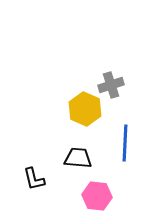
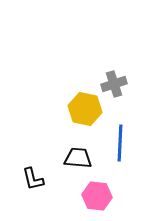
gray cross: moved 3 px right, 1 px up
yellow hexagon: rotated 12 degrees counterclockwise
blue line: moved 5 px left
black L-shape: moved 1 px left
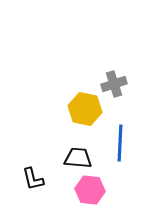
pink hexagon: moved 7 px left, 6 px up
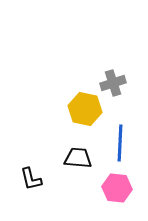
gray cross: moved 1 px left, 1 px up
black L-shape: moved 2 px left
pink hexagon: moved 27 px right, 2 px up
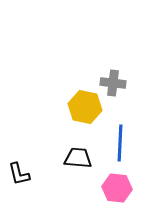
gray cross: rotated 25 degrees clockwise
yellow hexagon: moved 2 px up
black L-shape: moved 12 px left, 5 px up
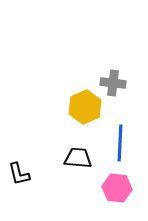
yellow hexagon: rotated 24 degrees clockwise
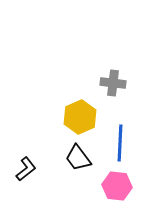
yellow hexagon: moved 5 px left, 10 px down
black trapezoid: rotated 132 degrees counterclockwise
black L-shape: moved 7 px right, 5 px up; rotated 115 degrees counterclockwise
pink hexagon: moved 2 px up
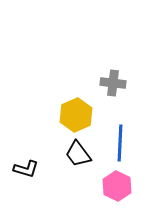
yellow hexagon: moved 4 px left, 2 px up
black trapezoid: moved 4 px up
black L-shape: rotated 55 degrees clockwise
pink hexagon: rotated 20 degrees clockwise
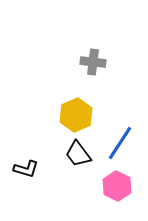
gray cross: moved 20 px left, 21 px up
blue line: rotated 30 degrees clockwise
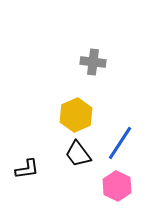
black L-shape: moved 1 px right; rotated 25 degrees counterclockwise
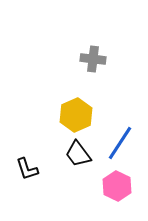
gray cross: moved 3 px up
black L-shape: rotated 80 degrees clockwise
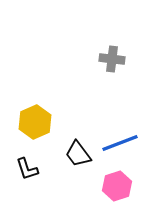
gray cross: moved 19 px right
yellow hexagon: moved 41 px left, 7 px down
blue line: rotated 36 degrees clockwise
pink hexagon: rotated 16 degrees clockwise
